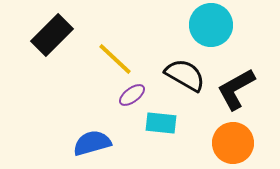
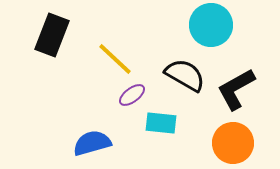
black rectangle: rotated 24 degrees counterclockwise
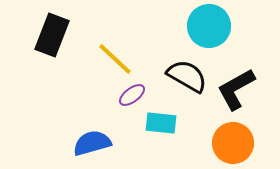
cyan circle: moved 2 px left, 1 px down
black semicircle: moved 2 px right, 1 px down
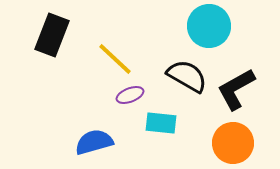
purple ellipse: moved 2 px left; rotated 16 degrees clockwise
blue semicircle: moved 2 px right, 1 px up
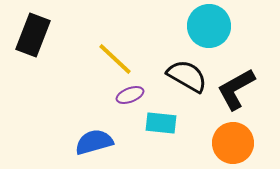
black rectangle: moved 19 px left
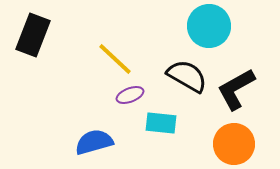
orange circle: moved 1 px right, 1 px down
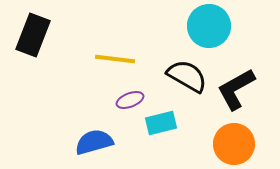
yellow line: rotated 36 degrees counterclockwise
purple ellipse: moved 5 px down
cyan rectangle: rotated 20 degrees counterclockwise
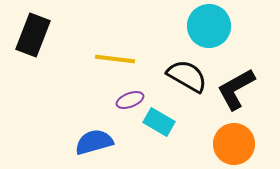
cyan rectangle: moved 2 px left, 1 px up; rotated 44 degrees clockwise
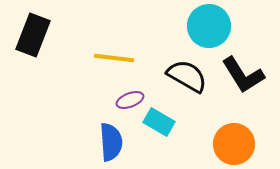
yellow line: moved 1 px left, 1 px up
black L-shape: moved 7 px right, 14 px up; rotated 93 degrees counterclockwise
blue semicircle: moved 17 px right; rotated 102 degrees clockwise
